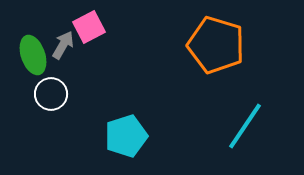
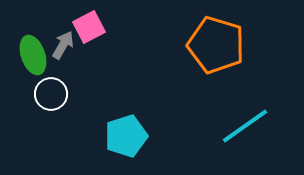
cyan line: rotated 21 degrees clockwise
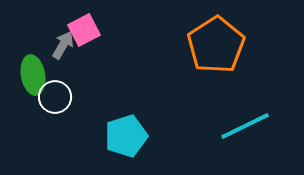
pink square: moved 5 px left, 3 px down
orange pentagon: rotated 22 degrees clockwise
green ellipse: moved 20 px down; rotated 9 degrees clockwise
white circle: moved 4 px right, 3 px down
cyan line: rotated 9 degrees clockwise
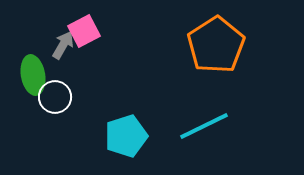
pink square: moved 1 px down
cyan line: moved 41 px left
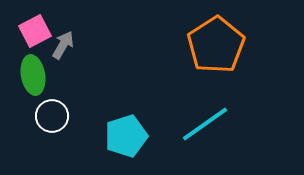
pink square: moved 49 px left
white circle: moved 3 px left, 19 px down
cyan line: moved 1 px right, 2 px up; rotated 9 degrees counterclockwise
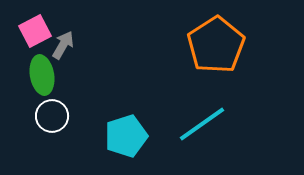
green ellipse: moved 9 px right
cyan line: moved 3 px left
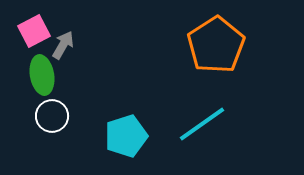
pink square: moved 1 px left
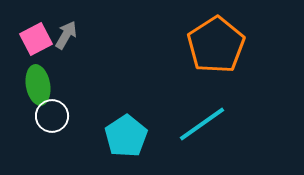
pink square: moved 2 px right, 8 px down
gray arrow: moved 3 px right, 10 px up
green ellipse: moved 4 px left, 10 px down
cyan pentagon: rotated 15 degrees counterclockwise
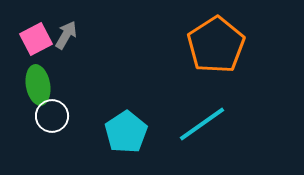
cyan pentagon: moved 4 px up
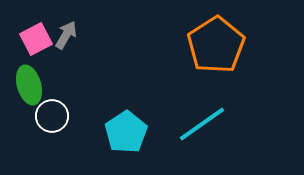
green ellipse: moved 9 px left; rotated 6 degrees counterclockwise
